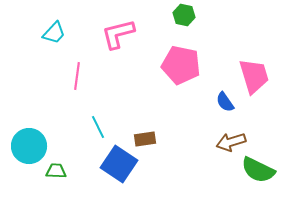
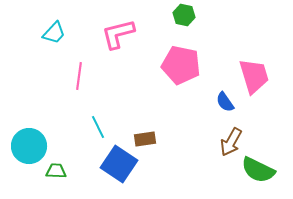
pink line: moved 2 px right
brown arrow: rotated 44 degrees counterclockwise
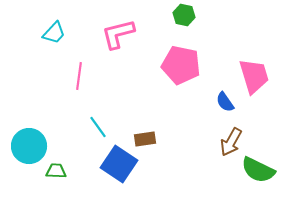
cyan line: rotated 10 degrees counterclockwise
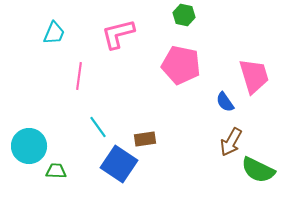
cyan trapezoid: rotated 20 degrees counterclockwise
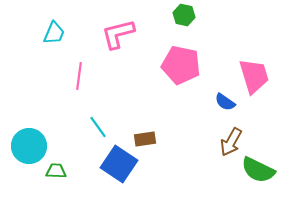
blue semicircle: rotated 20 degrees counterclockwise
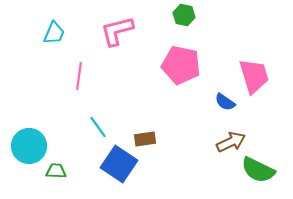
pink L-shape: moved 1 px left, 3 px up
brown arrow: rotated 144 degrees counterclockwise
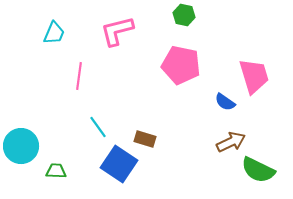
brown rectangle: rotated 25 degrees clockwise
cyan circle: moved 8 px left
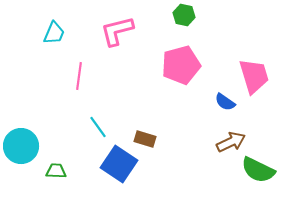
pink pentagon: rotated 27 degrees counterclockwise
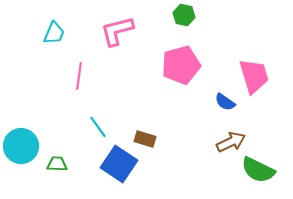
green trapezoid: moved 1 px right, 7 px up
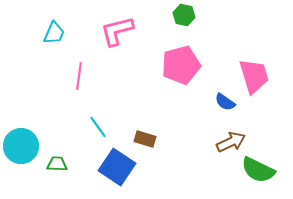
blue square: moved 2 px left, 3 px down
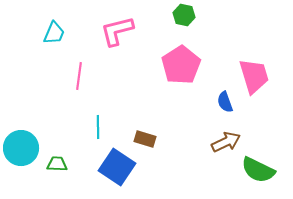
pink pentagon: rotated 18 degrees counterclockwise
blue semicircle: rotated 35 degrees clockwise
cyan line: rotated 35 degrees clockwise
brown arrow: moved 5 px left
cyan circle: moved 2 px down
